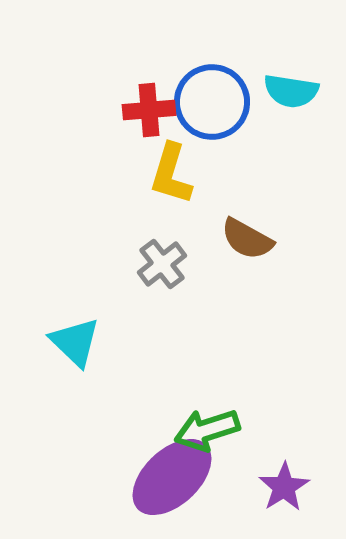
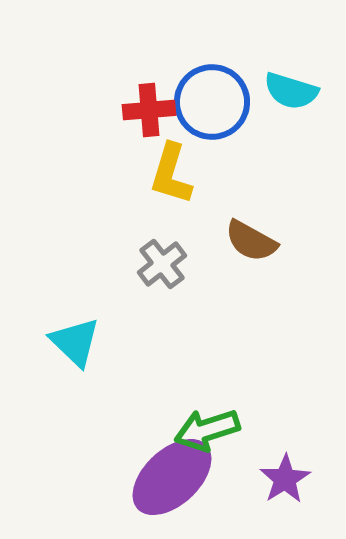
cyan semicircle: rotated 8 degrees clockwise
brown semicircle: moved 4 px right, 2 px down
purple star: moved 1 px right, 8 px up
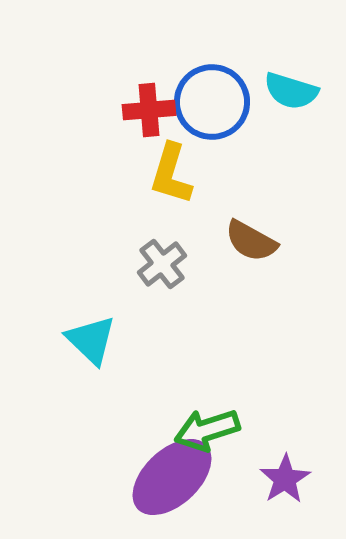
cyan triangle: moved 16 px right, 2 px up
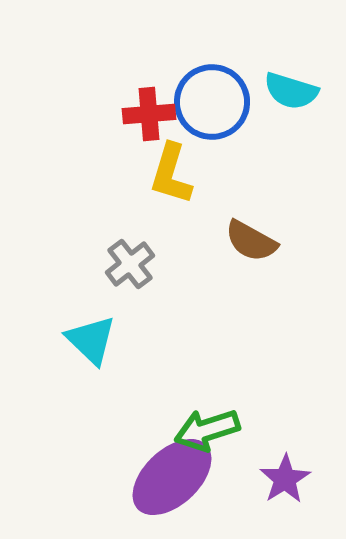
red cross: moved 4 px down
gray cross: moved 32 px left
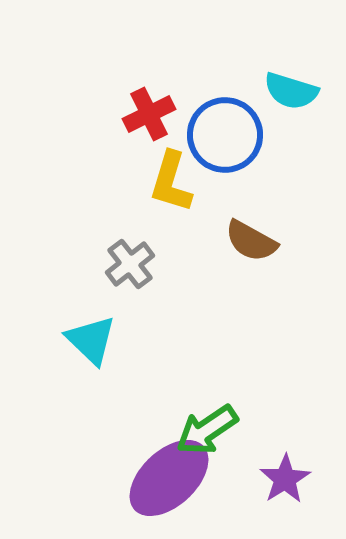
blue circle: moved 13 px right, 33 px down
red cross: rotated 21 degrees counterclockwise
yellow L-shape: moved 8 px down
green arrow: rotated 16 degrees counterclockwise
purple ellipse: moved 3 px left, 1 px down
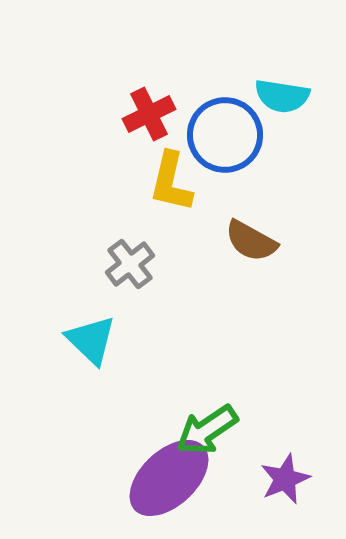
cyan semicircle: moved 9 px left, 5 px down; rotated 8 degrees counterclockwise
yellow L-shape: rotated 4 degrees counterclockwise
purple star: rotated 9 degrees clockwise
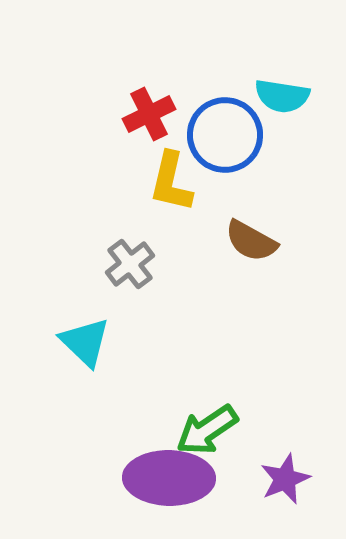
cyan triangle: moved 6 px left, 2 px down
purple ellipse: rotated 44 degrees clockwise
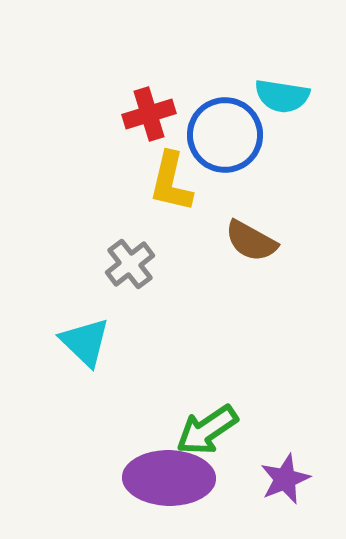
red cross: rotated 9 degrees clockwise
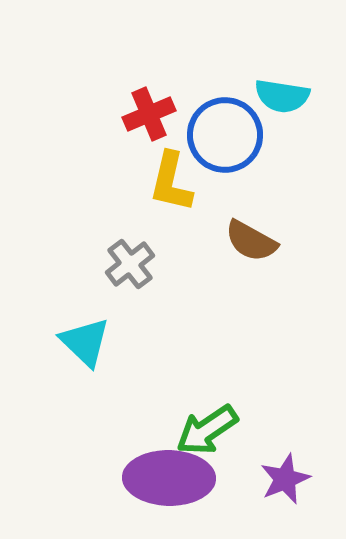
red cross: rotated 6 degrees counterclockwise
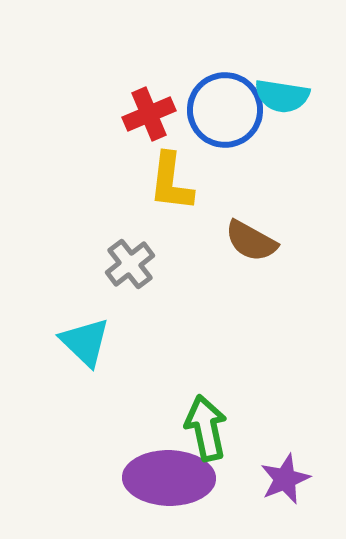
blue circle: moved 25 px up
yellow L-shape: rotated 6 degrees counterclockwise
green arrow: moved 1 px left, 2 px up; rotated 112 degrees clockwise
